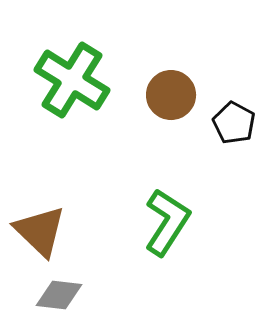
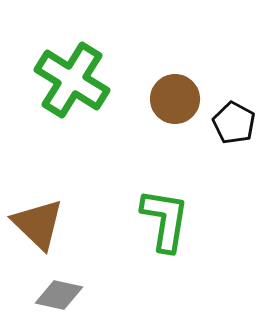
brown circle: moved 4 px right, 4 px down
green L-shape: moved 2 px left, 2 px up; rotated 24 degrees counterclockwise
brown triangle: moved 2 px left, 7 px up
gray diamond: rotated 6 degrees clockwise
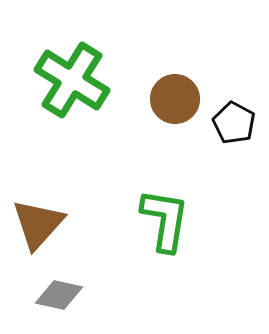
brown triangle: rotated 28 degrees clockwise
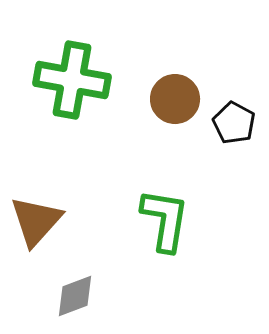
green cross: rotated 22 degrees counterclockwise
brown triangle: moved 2 px left, 3 px up
gray diamond: moved 16 px right, 1 px down; rotated 33 degrees counterclockwise
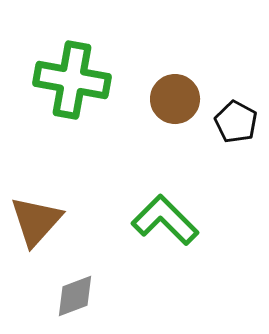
black pentagon: moved 2 px right, 1 px up
green L-shape: rotated 54 degrees counterclockwise
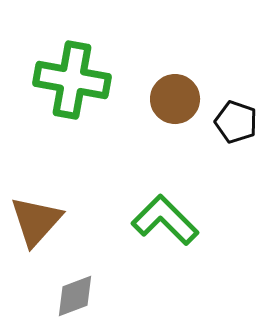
black pentagon: rotated 9 degrees counterclockwise
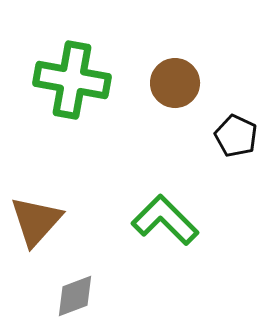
brown circle: moved 16 px up
black pentagon: moved 14 px down; rotated 6 degrees clockwise
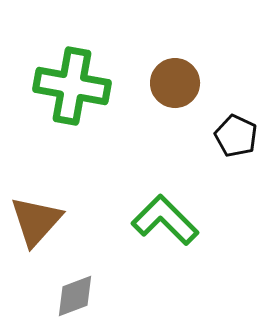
green cross: moved 6 px down
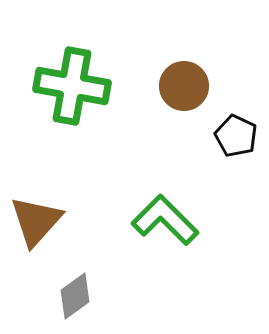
brown circle: moved 9 px right, 3 px down
gray diamond: rotated 15 degrees counterclockwise
